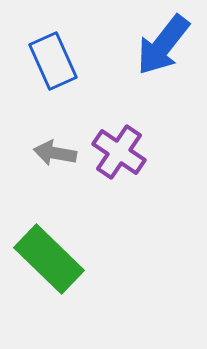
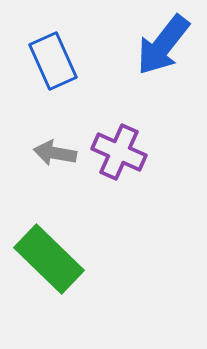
purple cross: rotated 10 degrees counterclockwise
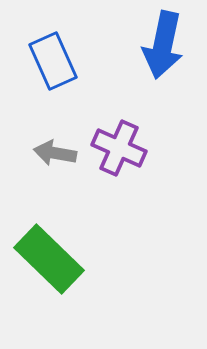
blue arrow: rotated 26 degrees counterclockwise
purple cross: moved 4 px up
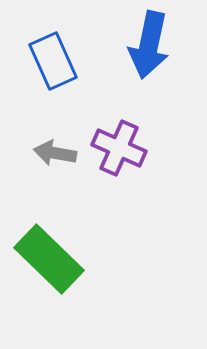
blue arrow: moved 14 px left
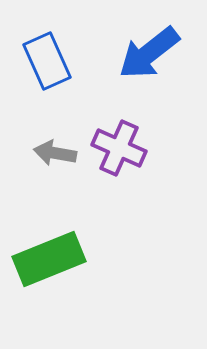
blue arrow: moved 8 px down; rotated 40 degrees clockwise
blue rectangle: moved 6 px left
green rectangle: rotated 66 degrees counterclockwise
